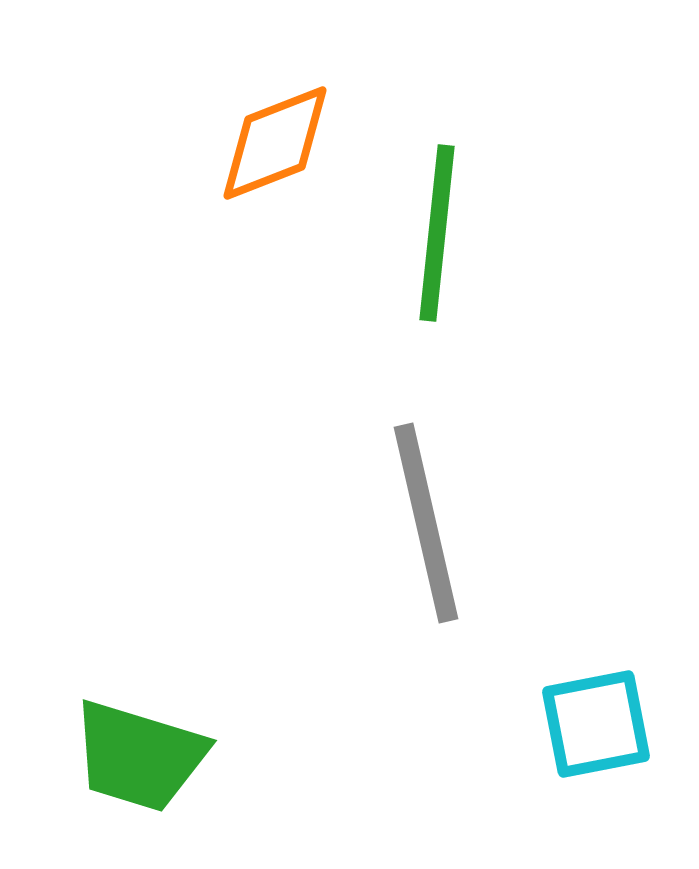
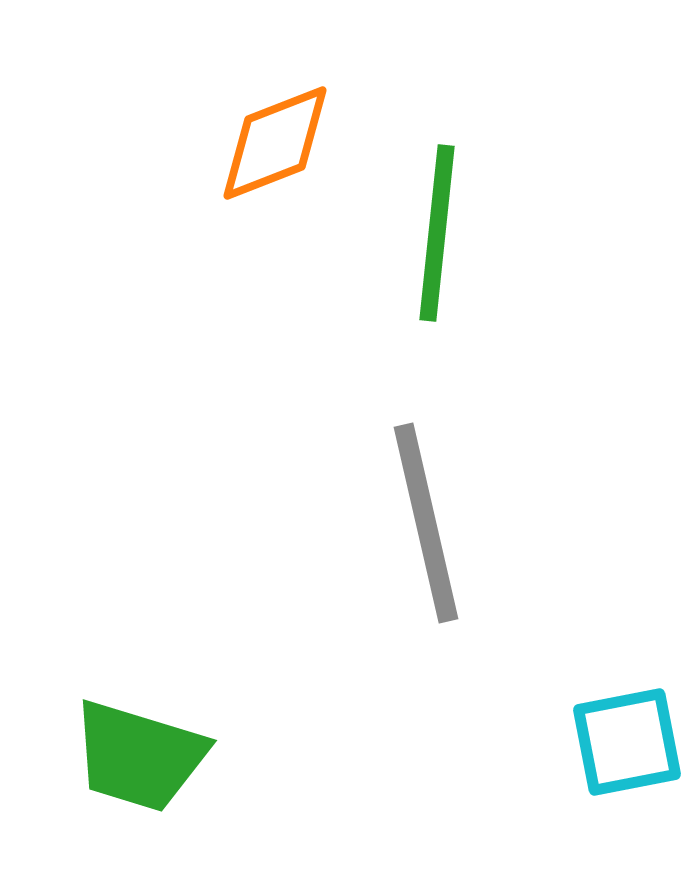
cyan square: moved 31 px right, 18 px down
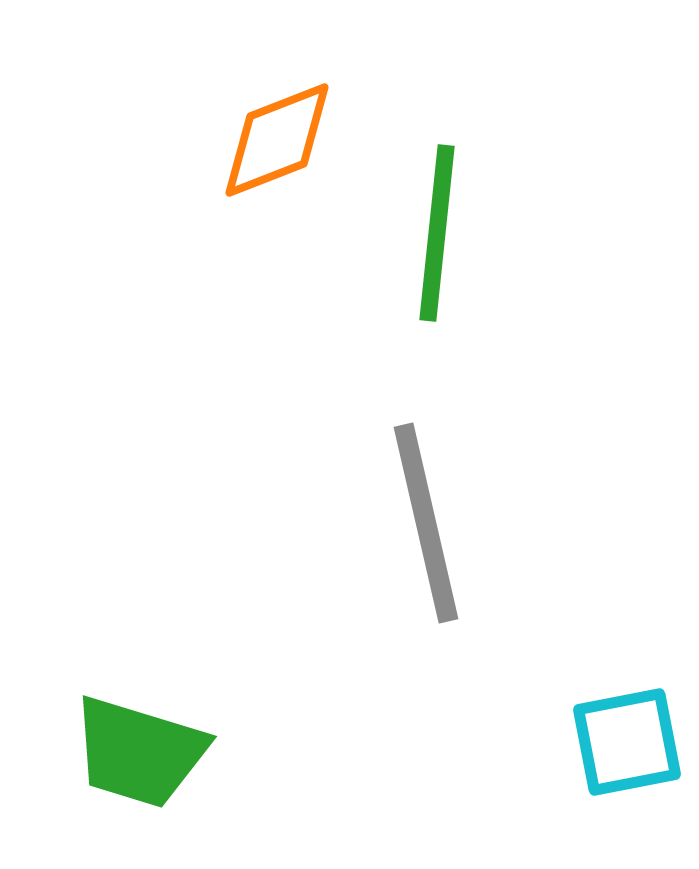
orange diamond: moved 2 px right, 3 px up
green trapezoid: moved 4 px up
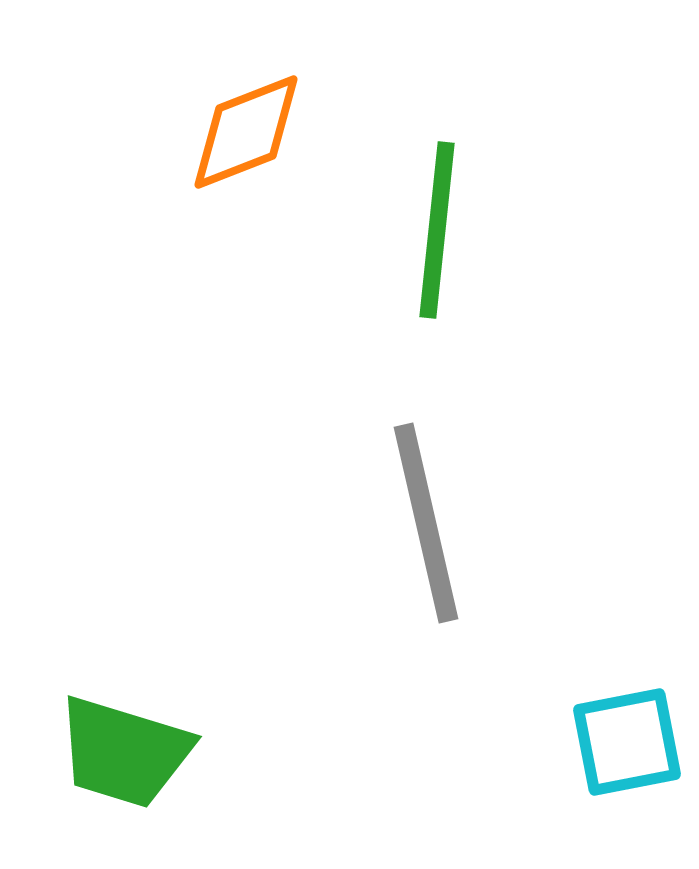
orange diamond: moved 31 px left, 8 px up
green line: moved 3 px up
green trapezoid: moved 15 px left
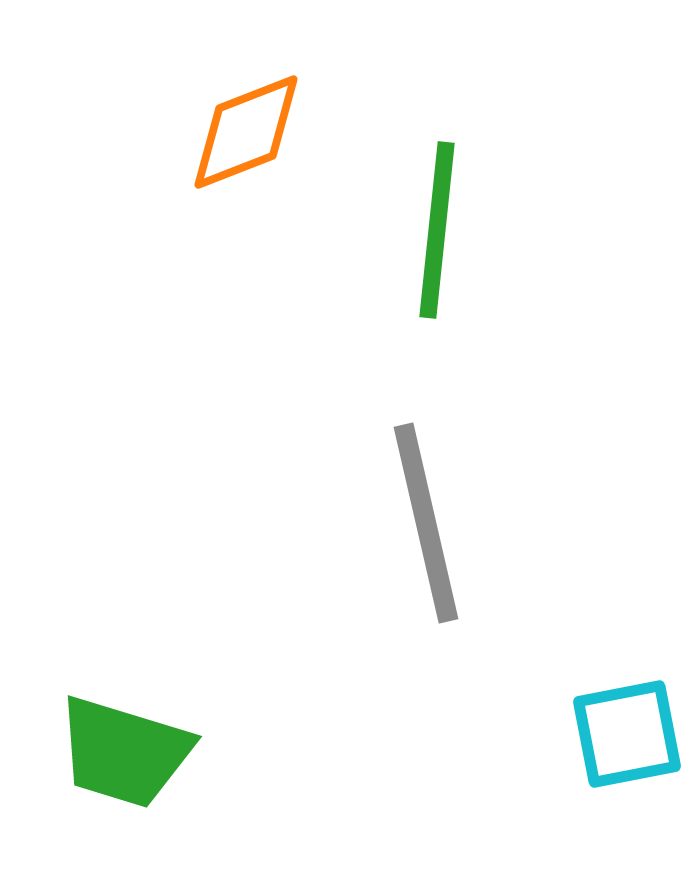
cyan square: moved 8 px up
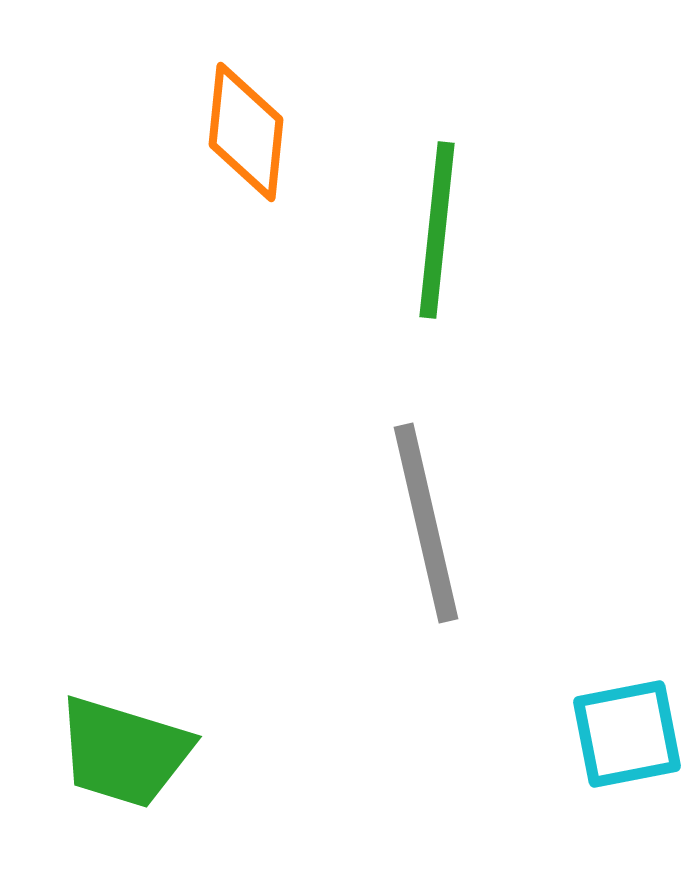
orange diamond: rotated 63 degrees counterclockwise
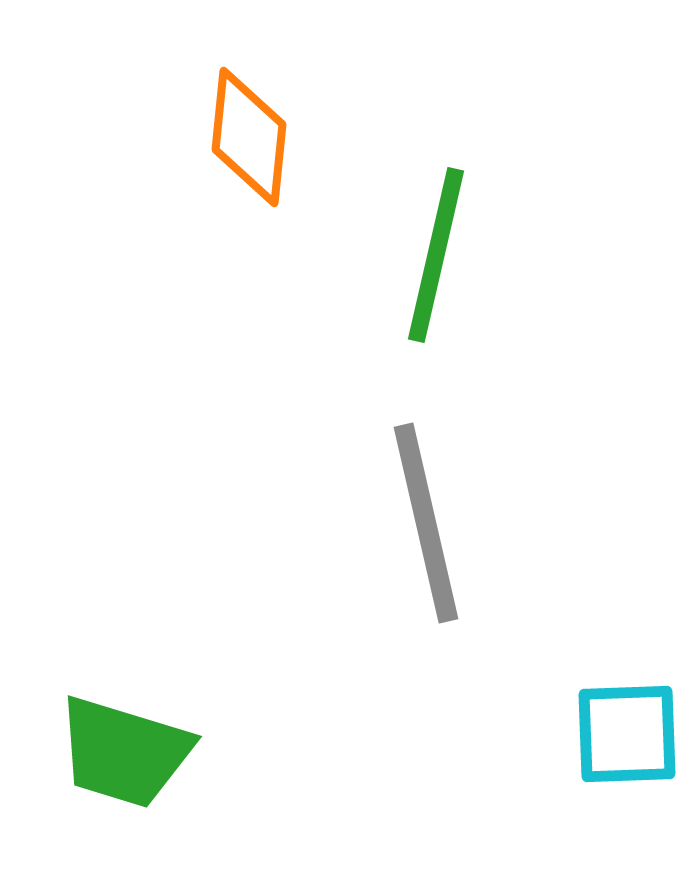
orange diamond: moved 3 px right, 5 px down
green line: moved 1 px left, 25 px down; rotated 7 degrees clockwise
cyan square: rotated 9 degrees clockwise
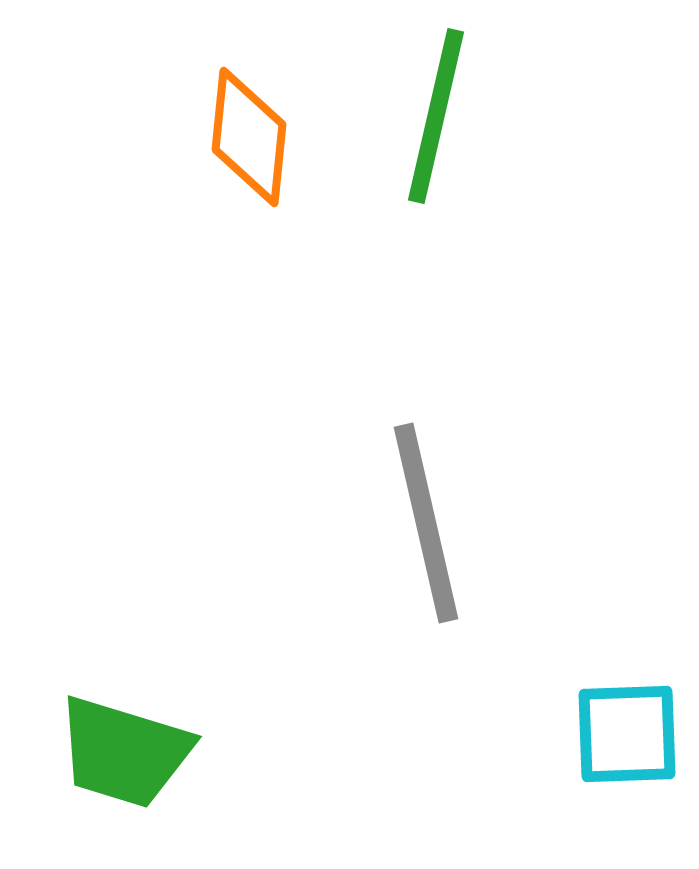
green line: moved 139 px up
